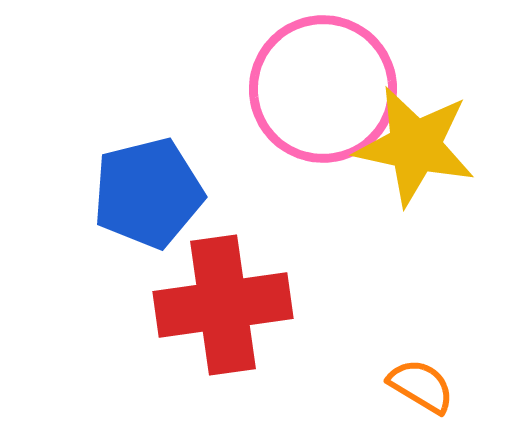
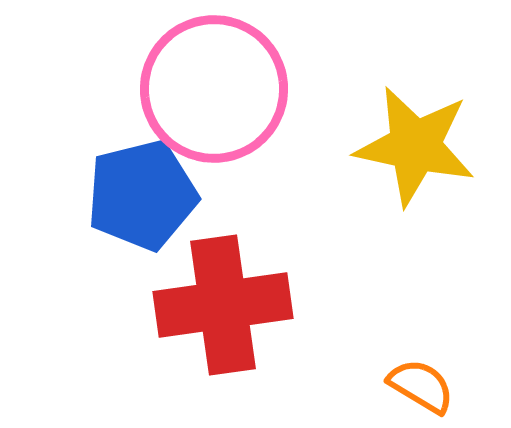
pink circle: moved 109 px left
blue pentagon: moved 6 px left, 2 px down
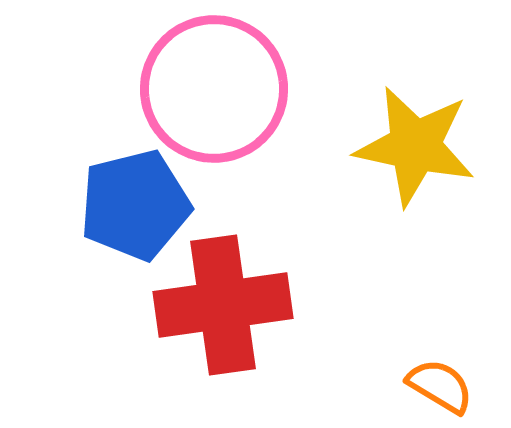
blue pentagon: moved 7 px left, 10 px down
orange semicircle: moved 19 px right
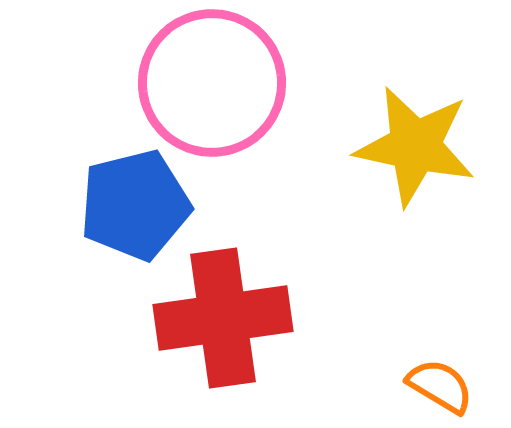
pink circle: moved 2 px left, 6 px up
red cross: moved 13 px down
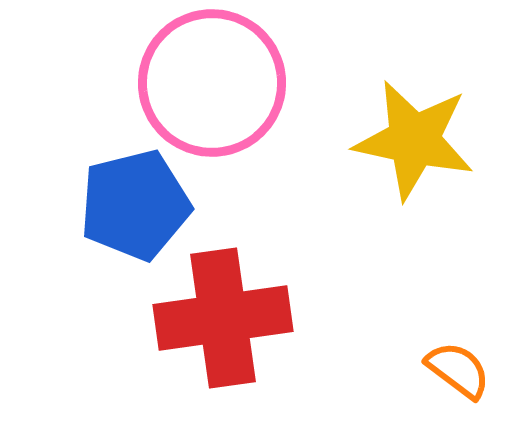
yellow star: moved 1 px left, 6 px up
orange semicircle: moved 18 px right, 16 px up; rotated 6 degrees clockwise
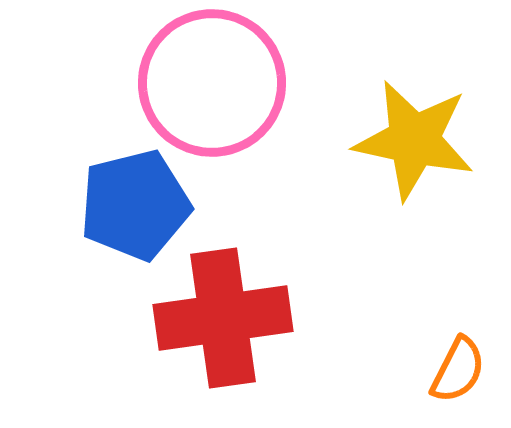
orange semicircle: rotated 80 degrees clockwise
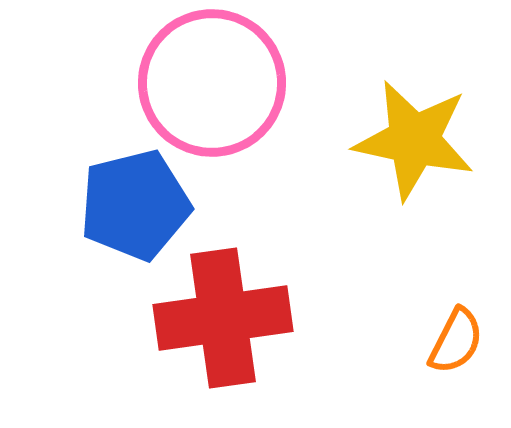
orange semicircle: moved 2 px left, 29 px up
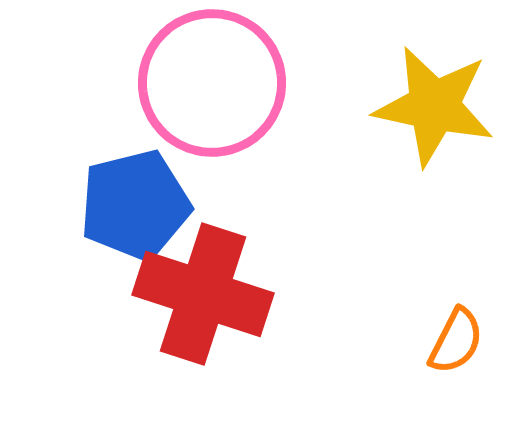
yellow star: moved 20 px right, 34 px up
red cross: moved 20 px left, 24 px up; rotated 26 degrees clockwise
